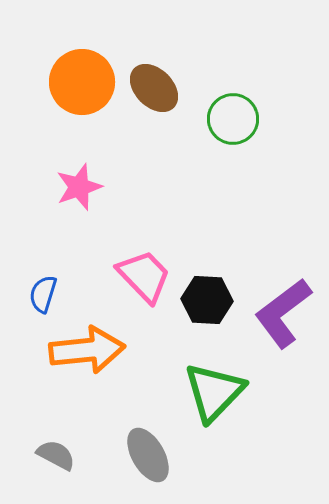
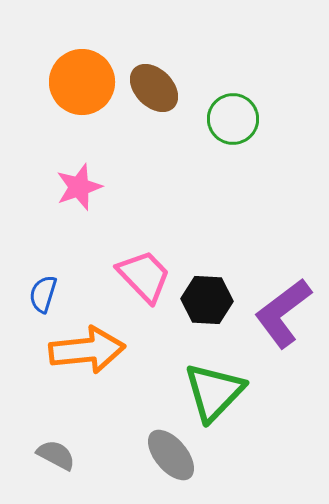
gray ellipse: moved 23 px right; rotated 10 degrees counterclockwise
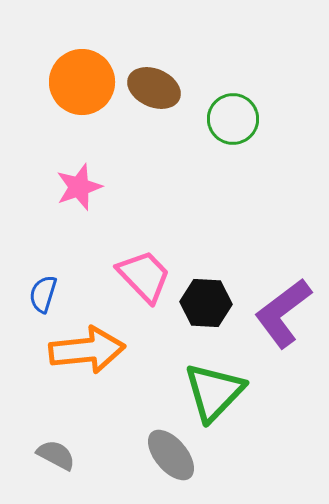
brown ellipse: rotated 21 degrees counterclockwise
black hexagon: moved 1 px left, 3 px down
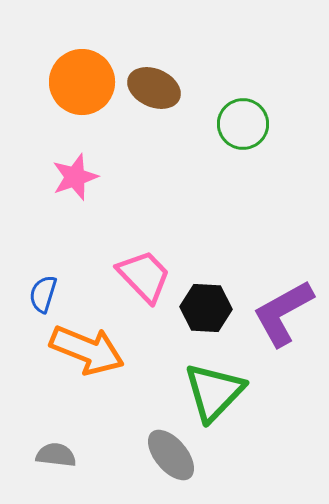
green circle: moved 10 px right, 5 px down
pink star: moved 4 px left, 10 px up
black hexagon: moved 5 px down
purple L-shape: rotated 8 degrees clockwise
orange arrow: rotated 28 degrees clockwise
gray semicircle: rotated 21 degrees counterclockwise
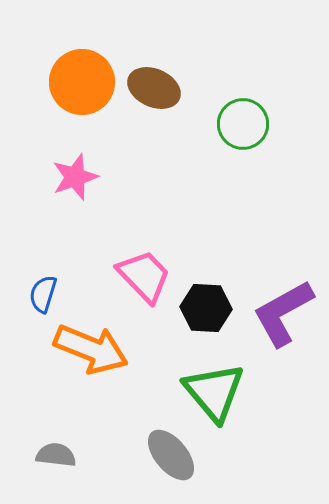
orange arrow: moved 4 px right, 1 px up
green triangle: rotated 24 degrees counterclockwise
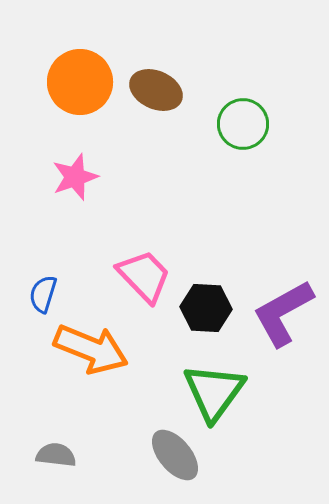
orange circle: moved 2 px left
brown ellipse: moved 2 px right, 2 px down
green triangle: rotated 16 degrees clockwise
gray ellipse: moved 4 px right
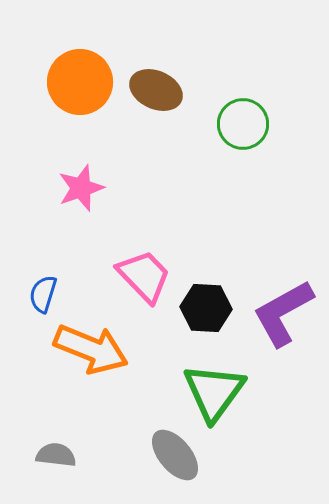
pink star: moved 6 px right, 11 px down
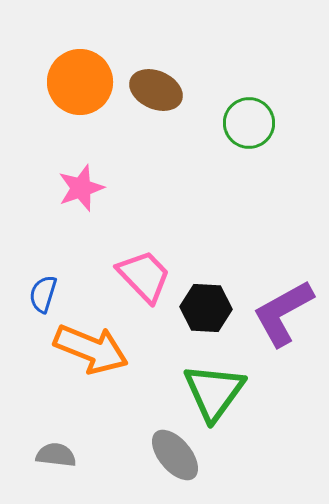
green circle: moved 6 px right, 1 px up
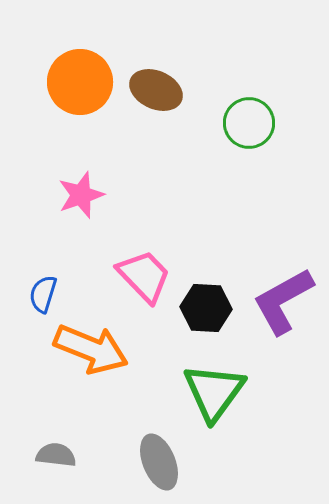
pink star: moved 7 px down
purple L-shape: moved 12 px up
gray ellipse: moved 16 px left, 7 px down; rotated 18 degrees clockwise
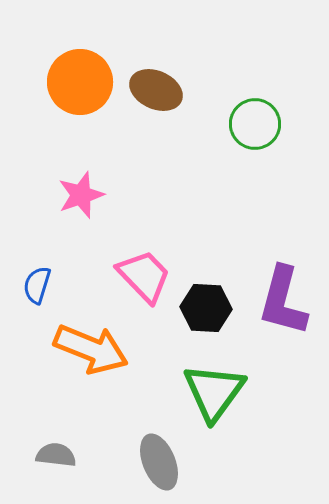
green circle: moved 6 px right, 1 px down
blue semicircle: moved 6 px left, 9 px up
purple L-shape: rotated 46 degrees counterclockwise
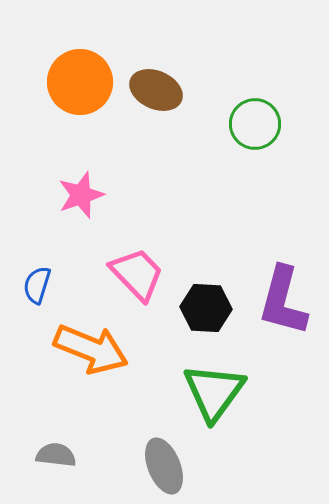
pink trapezoid: moved 7 px left, 2 px up
gray ellipse: moved 5 px right, 4 px down
